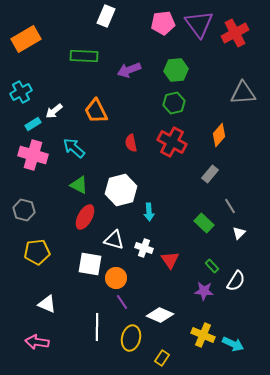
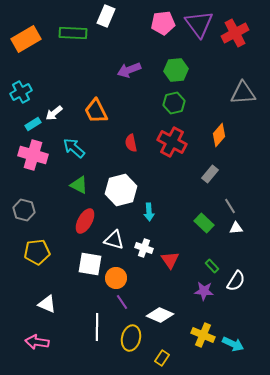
green rectangle at (84, 56): moved 11 px left, 23 px up
white arrow at (54, 111): moved 2 px down
red ellipse at (85, 217): moved 4 px down
white triangle at (239, 233): moved 3 px left, 5 px up; rotated 40 degrees clockwise
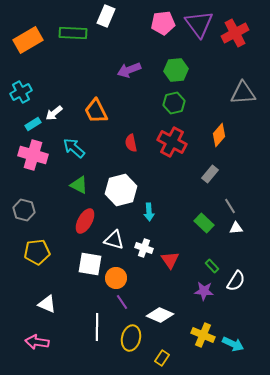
orange rectangle at (26, 39): moved 2 px right, 1 px down
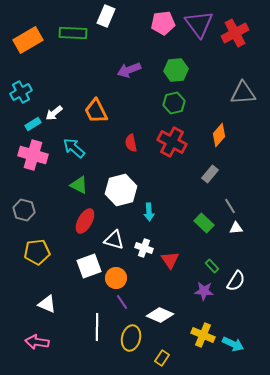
white square at (90, 264): moved 1 px left, 2 px down; rotated 30 degrees counterclockwise
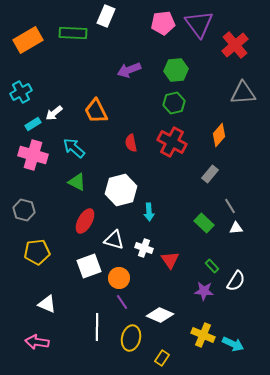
red cross at (235, 33): moved 12 px down; rotated 12 degrees counterclockwise
green triangle at (79, 185): moved 2 px left, 3 px up
orange circle at (116, 278): moved 3 px right
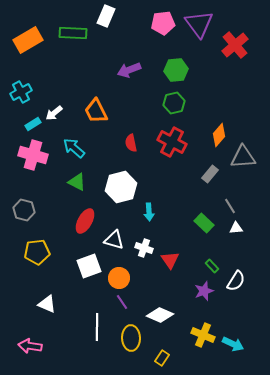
gray triangle at (243, 93): moved 64 px down
white hexagon at (121, 190): moved 3 px up
purple star at (204, 291): rotated 24 degrees counterclockwise
yellow ellipse at (131, 338): rotated 15 degrees counterclockwise
pink arrow at (37, 342): moved 7 px left, 4 px down
